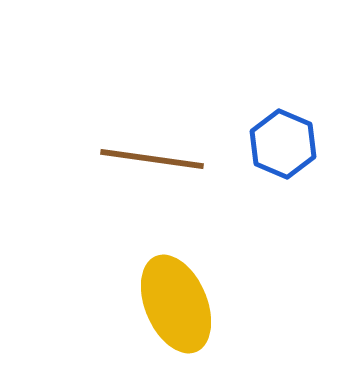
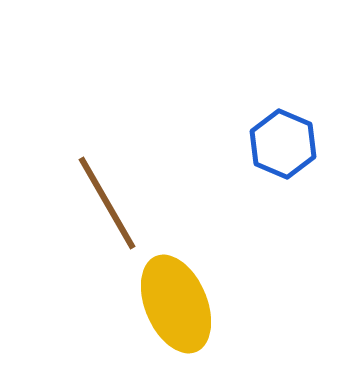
brown line: moved 45 px left, 44 px down; rotated 52 degrees clockwise
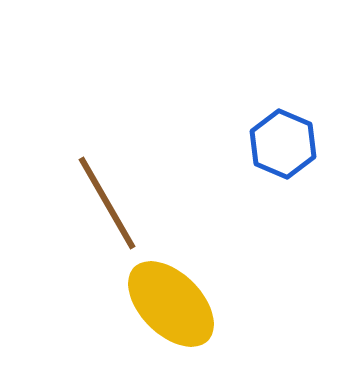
yellow ellipse: moved 5 px left; rotated 22 degrees counterclockwise
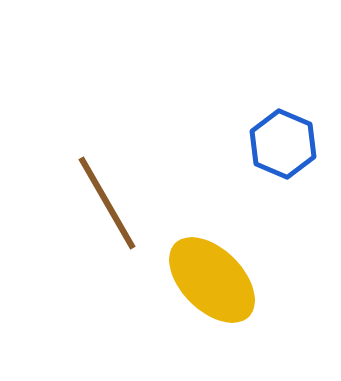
yellow ellipse: moved 41 px right, 24 px up
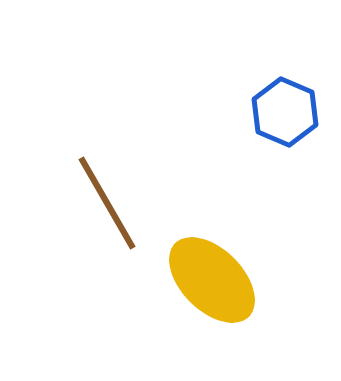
blue hexagon: moved 2 px right, 32 px up
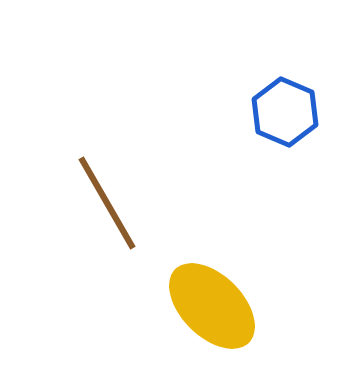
yellow ellipse: moved 26 px down
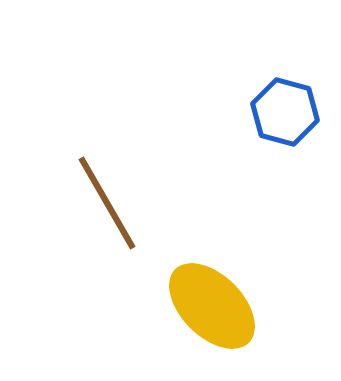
blue hexagon: rotated 8 degrees counterclockwise
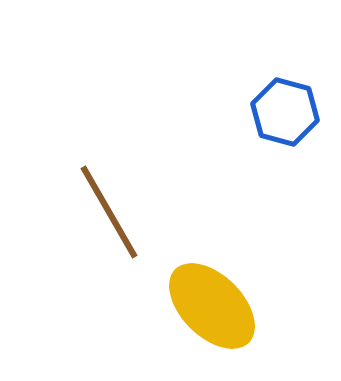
brown line: moved 2 px right, 9 px down
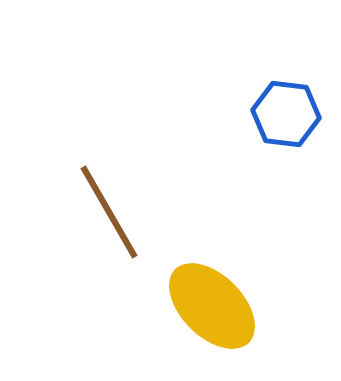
blue hexagon: moved 1 px right, 2 px down; rotated 8 degrees counterclockwise
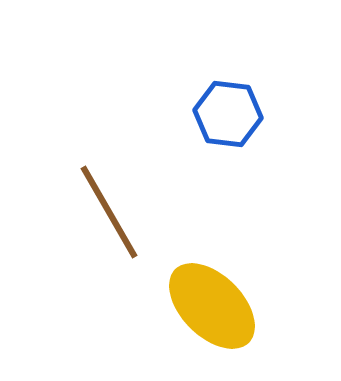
blue hexagon: moved 58 px left
